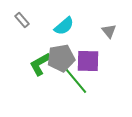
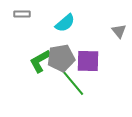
gray rectangle: moved 6 px up; rotated 49 degrees counterclockwise
cyan semicircle: moved 1 px right, 3 px up
gray triangle: moved 10 px right
green L-shape: moved 3 px up
green line: moved 3 px left, 2 px down
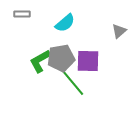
gray triangle: rotated 28 degrees clockwise
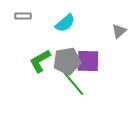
gray rectangle: moved 1 px right, 2 px down
gray pentagon: moved 6 px right, 3 px down
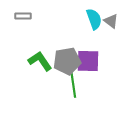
cyan semicircle: moved 29 px right, 4 px up; rotated 70 degrees counterclockwise
gray triangle: moved 8 px left, 10 px up; rotated 42 degrees counterclockwise
green L-shape: rotated 85 degrees clockwise
green line: rotated 32 degrees clockwise
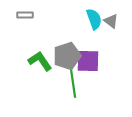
gray rectangle: moved 2 px right, 1 px up
gray pentagon: moved 5 px up; rotated 8 degrees counterclockwise
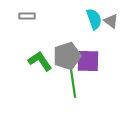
gray rectangle: moved 2 px right, 1 px down
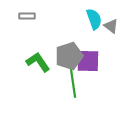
gray triangle: moved 5 px down
gray pentagon: moved 2 px right
green L-shape: moved 2 px left, 1 px down
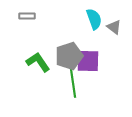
gray triangle: moved 3 px right, 1 px down
